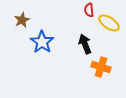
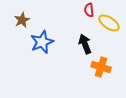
blue star: rotated 15 degrees clockwise
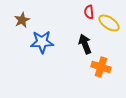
red semicircle: moved 2 px down
blue star: rotated 20 degrees clockwise
